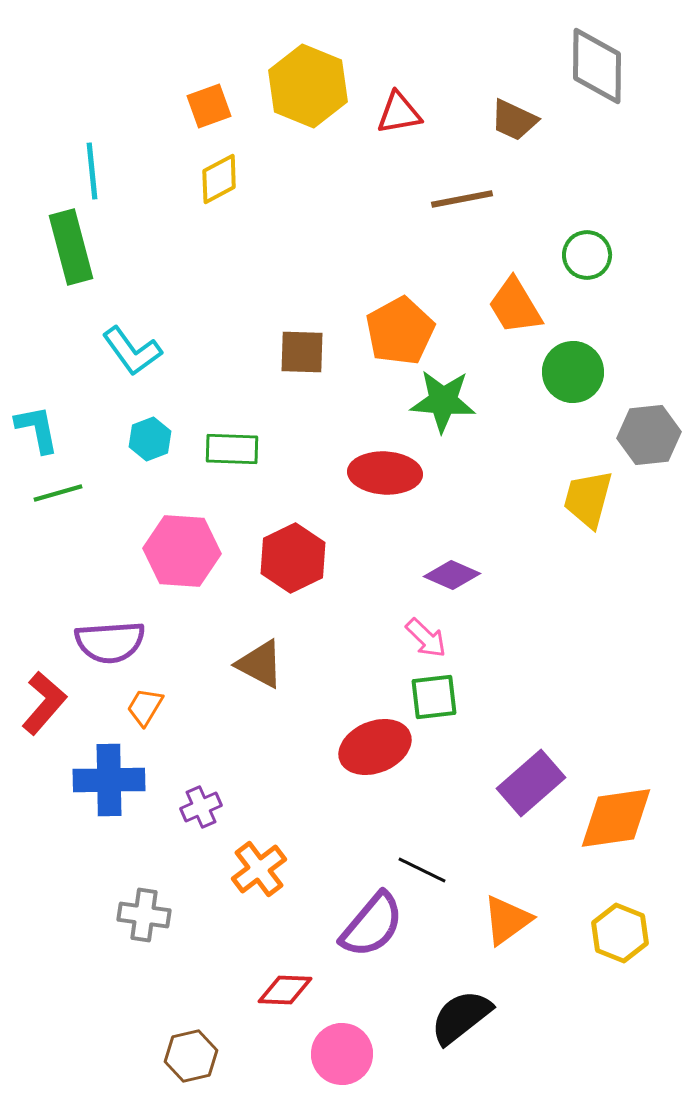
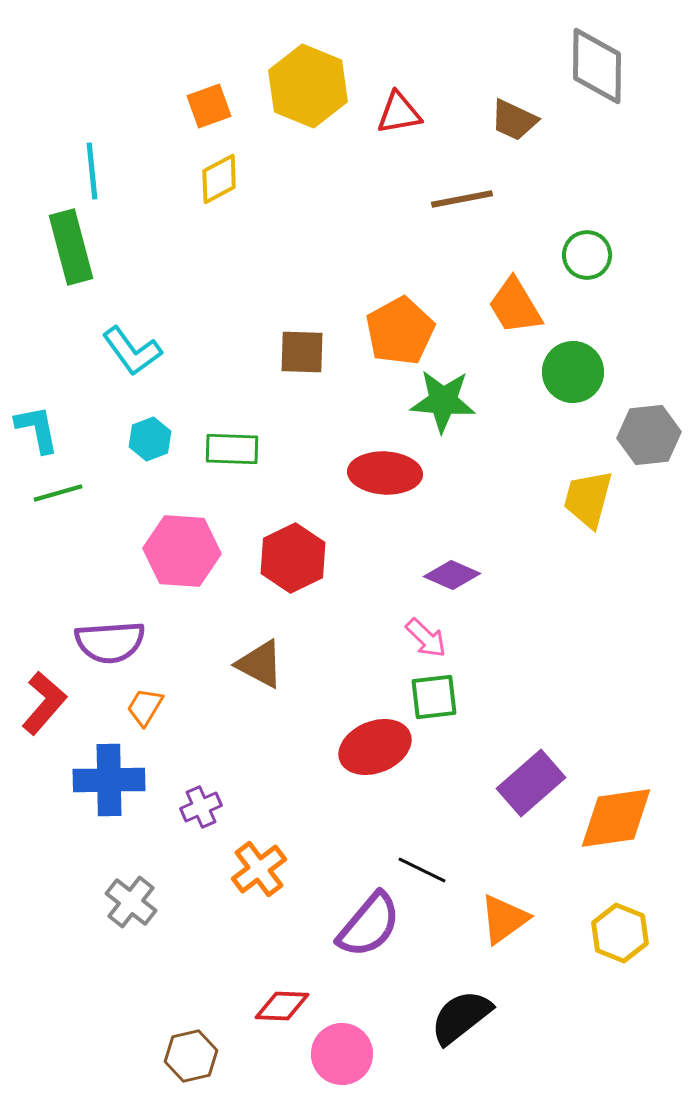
gray cross at (144, 915): moved 13 px left, 13 px up; rotated 30 degrees clockwise
orange triangle at (507, 920): moved 3 px left, 1 px up
purple semicircle at (372, 925): moved 3 px left
red diamond at (285, 990): moved 3 px left, 16 px down
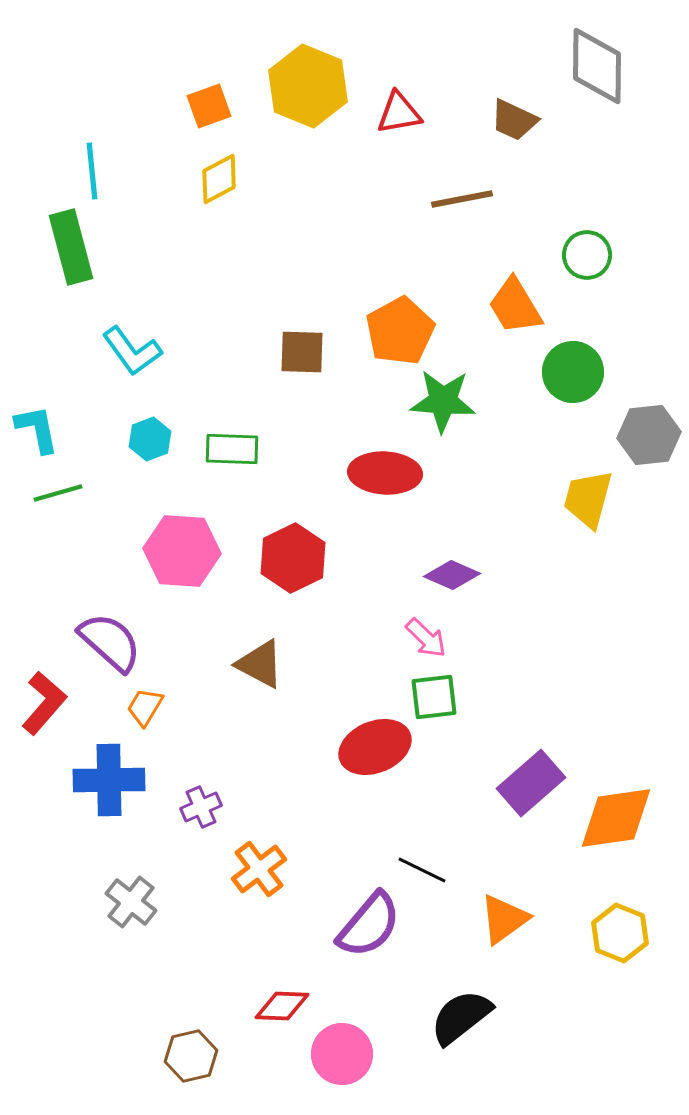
purple semicircle at (110, 642): rotated 134 degrees counterclockwise
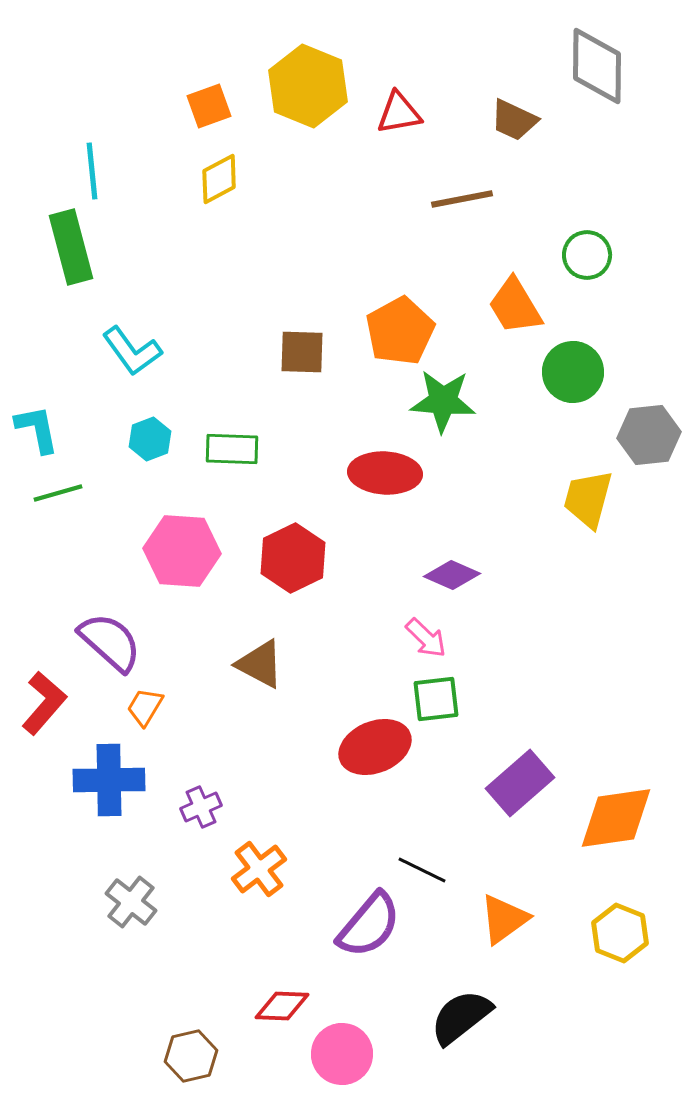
green square at (434, 697): moved 2 px right, 2 px down
purple rectangle at (531, 783): moved 11 px left
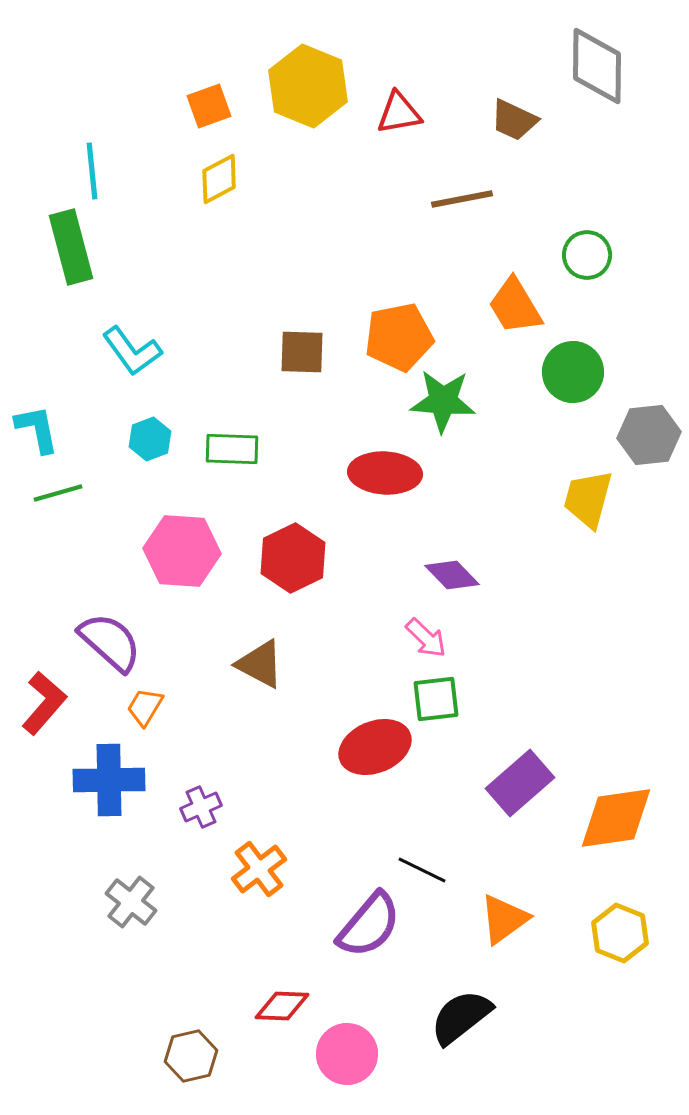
orange pentagon at (400, 331): moved 1 px left, 6 px down; rotated 18 degrees clockwise
purple diamond at (452, 575): rotated 22 degrees clockwise
pink circle at (342, 1054): moved 5 px right
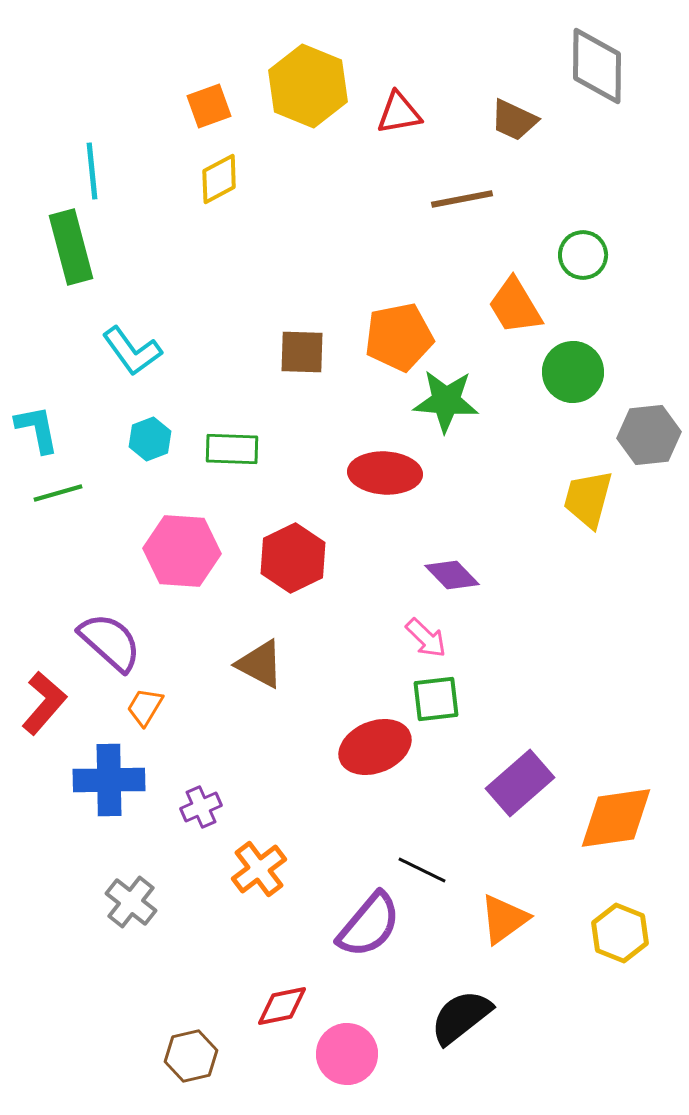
green circle at (587, 255): moved 4 px left
green star at (443, 401): moved 3 px right
red diamond at (282, 1006): rotated 14 degrees counterclockwise
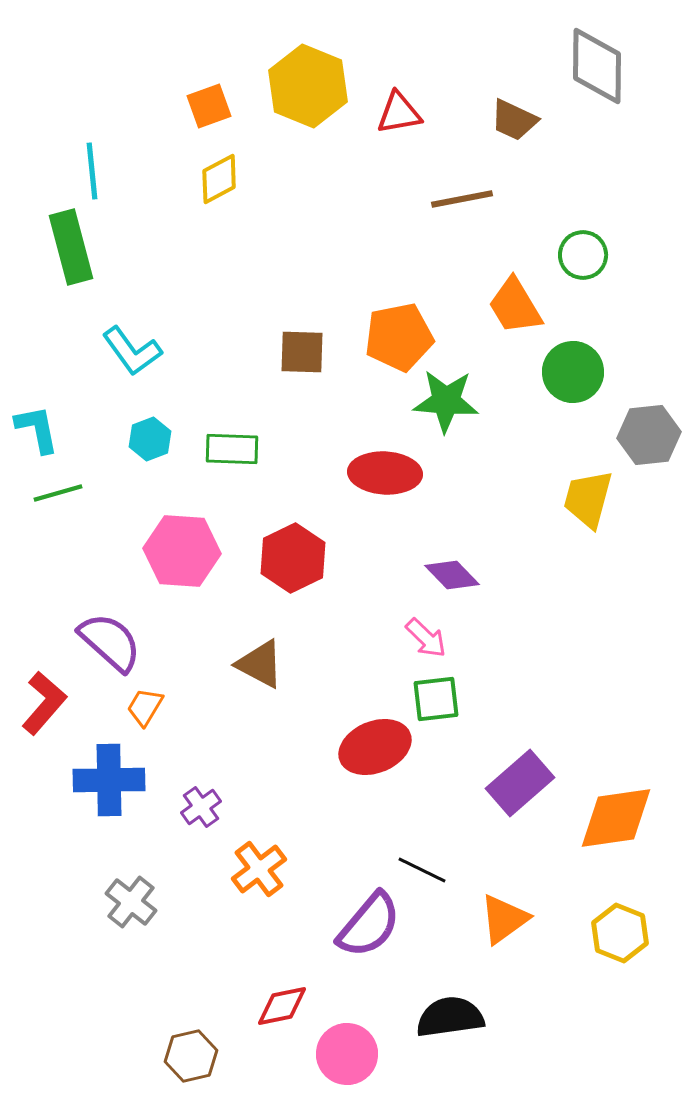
purple cross at (201, 807): rotated 12 degrees counterclockwise
black semicircle at (461, 1017): moved 11 px left; rotated 30 degrees clockwise
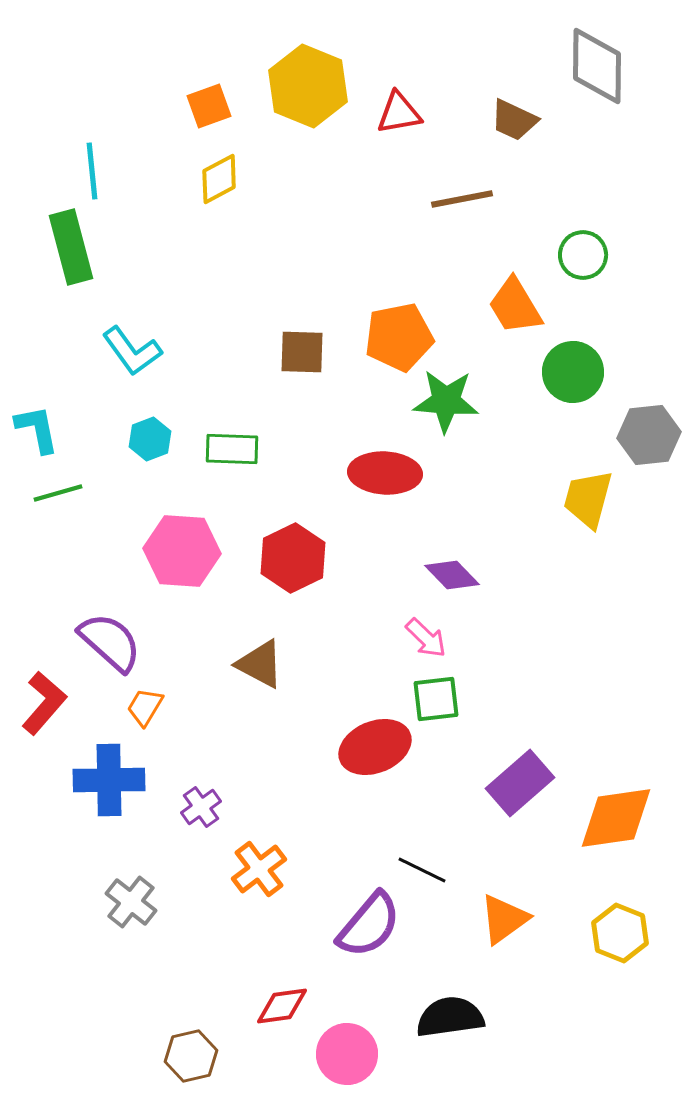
red diamond at (282, 1006): rotated 4 degrees clockwise
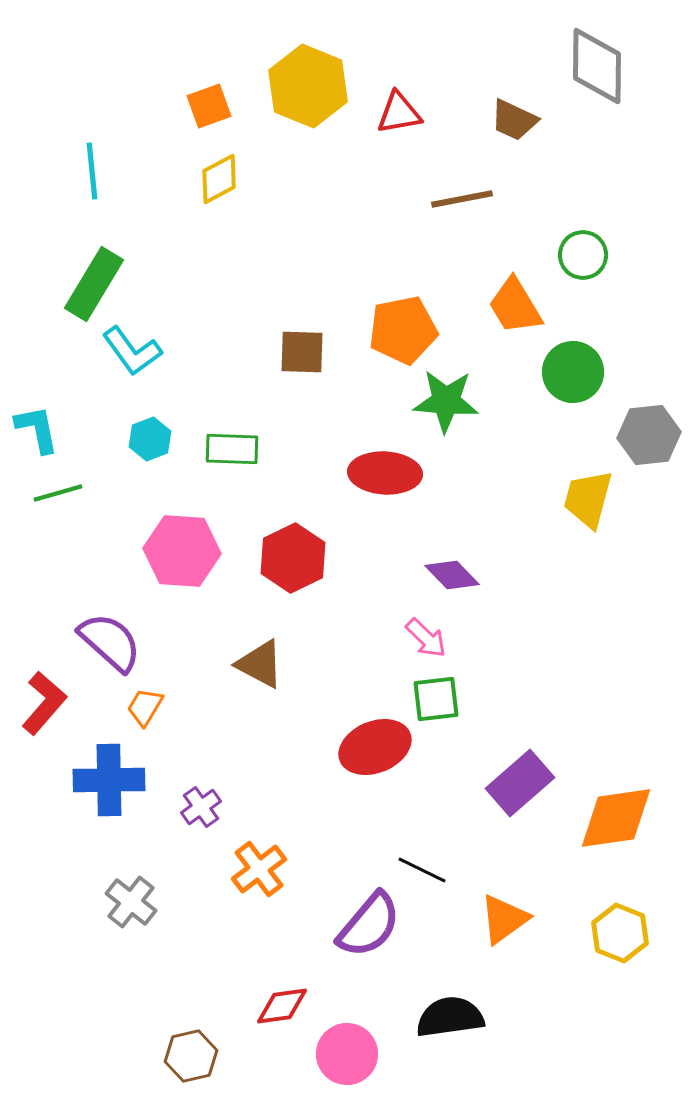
green rectangle at (71, 247): moved 23 px right, 37 px down; rotated 46 degrees clockwise
orange pentagon at (399, 337): moved 4 px right, 7 px up
